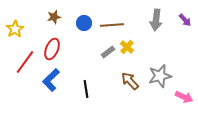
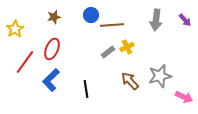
blue circle: moved 7 px right, 8 px up
yellow cross: rotated 24 degrees clockwise
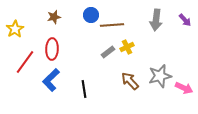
red ellipse: rotated 20 degrees counterclockwise
black line: moved 2 px left
pink arrow: moved 9 px up
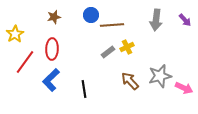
yellow star: moved 5 px down
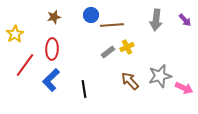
red line: moved 3 px down
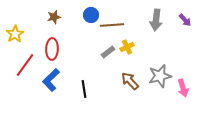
pink arrow: moved 1 px left; rotated 48 degrees clockwise
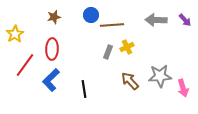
gray arrow: rotated 85 degrees clockwise
gray rectangle: rotated 32 degrees counterclockwise
gray star: rotated 10 degrees clockwise
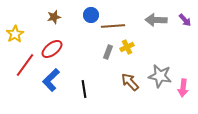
brown line: moved 1 px right, 1 px down
red ellipse: rotated 50 degrees clockwise
gray star: rotated 15 degrees clockwise
brown arrow: moved 1 px down
pink arrow: rotated 24 degrees clockwise
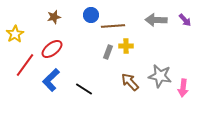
yellow cross: moved 1 px left, 1 px up; rotated 24 degrees clockwise
black line: rotated 48 degrees counterclockwise
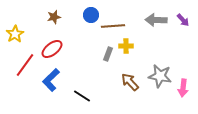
purple arrow: moved 2 px left
gray rectangle: moved 2 px down
black line: moved 2 px left, 7 px down
